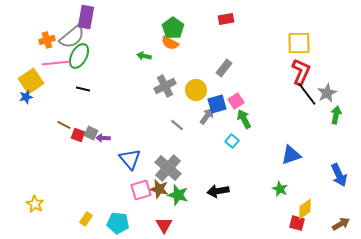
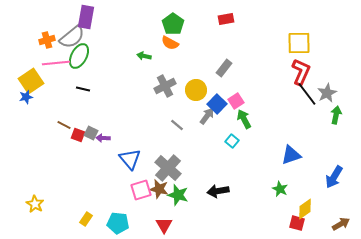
green pentagon at (173, 28): moved 4 px up
blue square at (217, 104): rotated 30 degrees counterclockwise
blue arrow at (339, 175): moved 5 px left, 2 px down; rotated 55 degrees clockwise
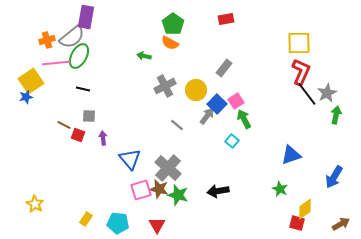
gray square at (91, 133): moved 2 px left, 17 px up; rotated 24 degrees counterclockwise
purple arrow at (103, 138): rotated 80 degrees clockwise
red triangle at (164, 225): moved 7 px left
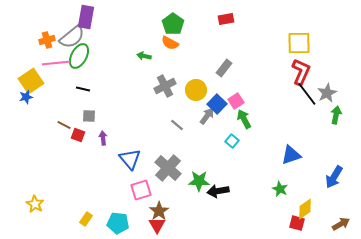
brown star at (159, 189): moved 22 px down; rotated 24 degrees clockwise
green star at (178, 195): moved 21 px right, 14 px up; rotated 15 degrees counterclockwise
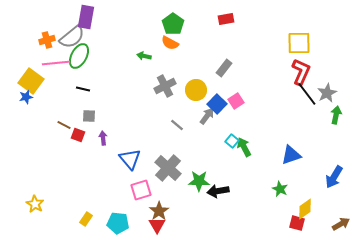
yellow square at (31, 81): rotated 20 degrees counterclockwise
green arrow at (244, 119): moved 28 px down
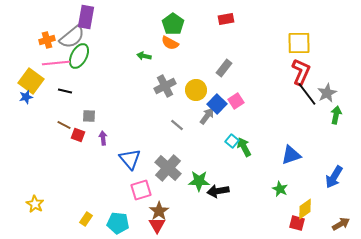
black line at (83, 89): moved 18 px left, 2 px down
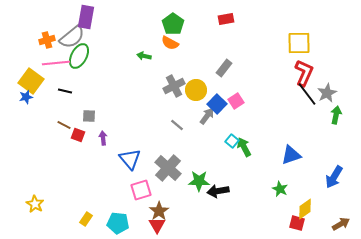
red L-shape at (301, 72): moved 3 px right, 1 px down
gray cross at (165, 86): moved 9 px right
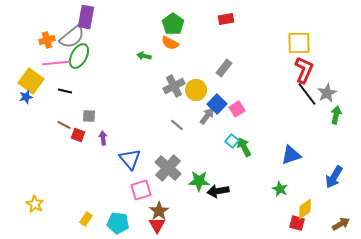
red L-shape at (304, 73): moved 3 px up
pink square at (236, 101): moved 1 px right, 8 px down
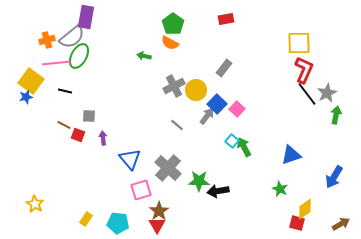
pink square at (237, 109): rotated 14 degrees counterclockwise
